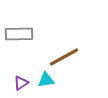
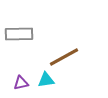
purple triangle: rotated 21 degrees clockwise
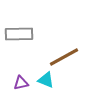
cyan triangle: rotated 30 degrees clockwise
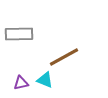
cyan triangle: moved 1 px left
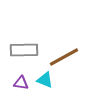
gray rectangle: moved 5 px right, 16 px down
purple triangle: rotated 21 degrees clockwise
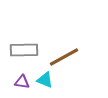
purple triangle: moved 1 px right, 1 px up
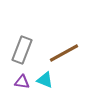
gray rectangle: moved 2 px left; rotated 68 degrees counterclockwise
brown line: moved 4 px up
